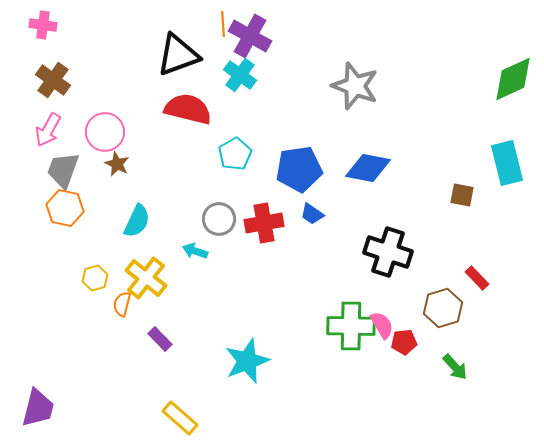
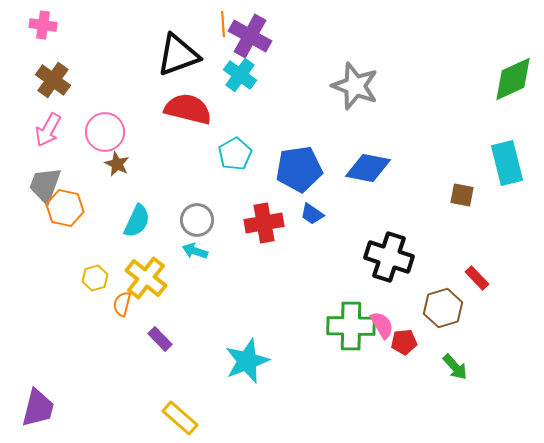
gray trapezoid: moved 18 px left, 15 px down
gray circle: moved 22 px left, 1 px down
black cross: moved 1 px right, 5 px down
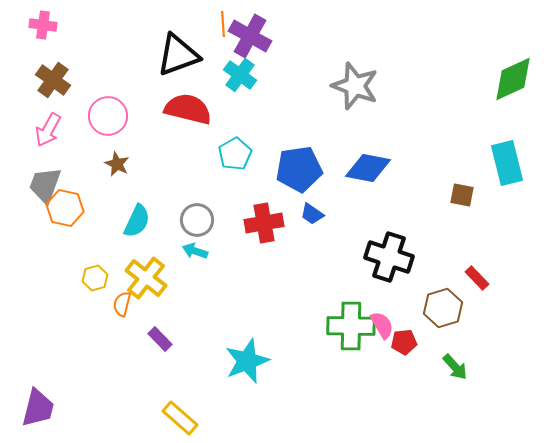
pink circle: moved 3 px right, 16 px up
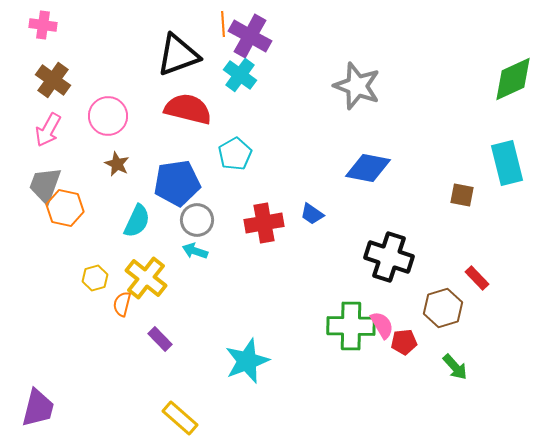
gray star: moved 2 px right
blue pentagon: moved 122 px left, 14 px down
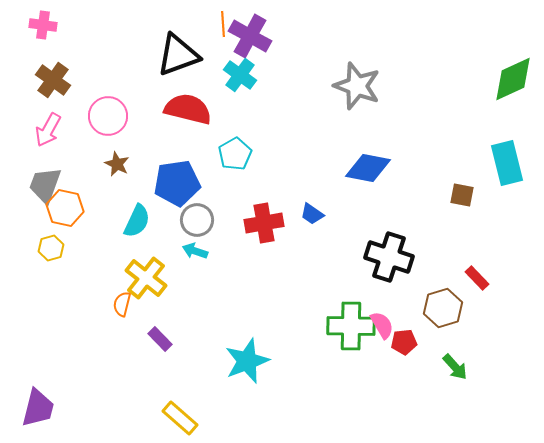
yellow hexagon: moved 44 px left, 30 px up
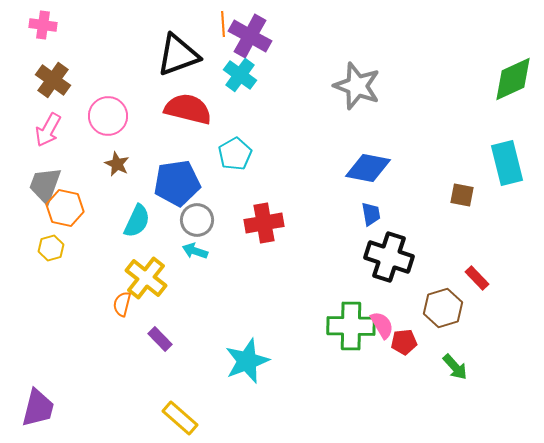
blue trapezoid: moved 59 px right; rotated 135 degrees counterclockwise
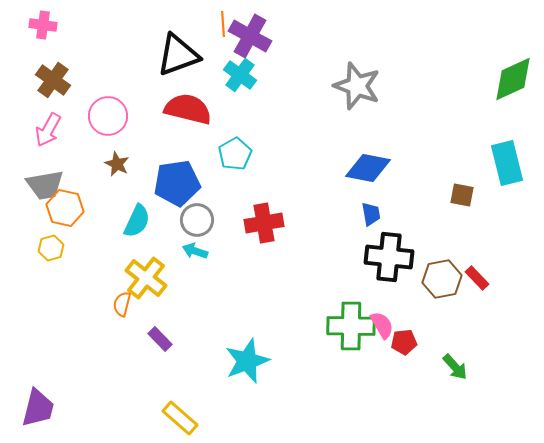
gray trapezoid: rotated 120 degrees counterclockwise
black cross: rotated 12 degrees counterclockwise
brown hexagon: moved 1 px left, 29 px up; rotated 6 degrees clockwise
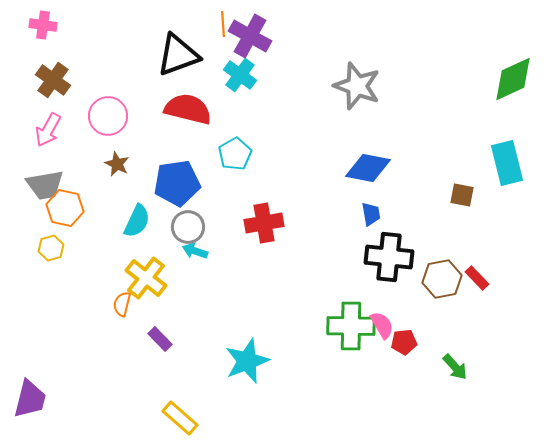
gray circle: moved 9 px left, 7 px down
purple trapezoid: moved 8 px left, 9 px up
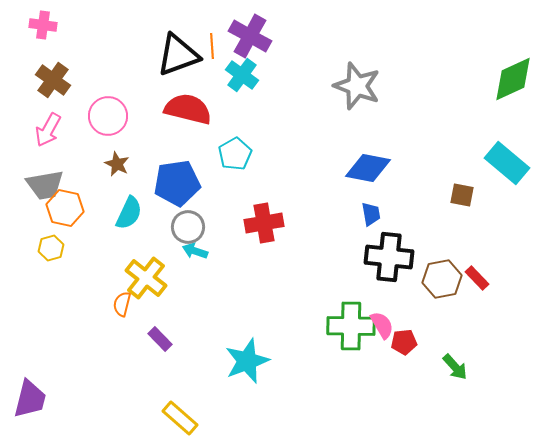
orange line: moved 11 px left, 22 px down
cyan cross: moved 2 px right
cyan rectangle: rotated 36 degrees counterclockwise
cyan semicircle: moved 8 px left, 8 px up
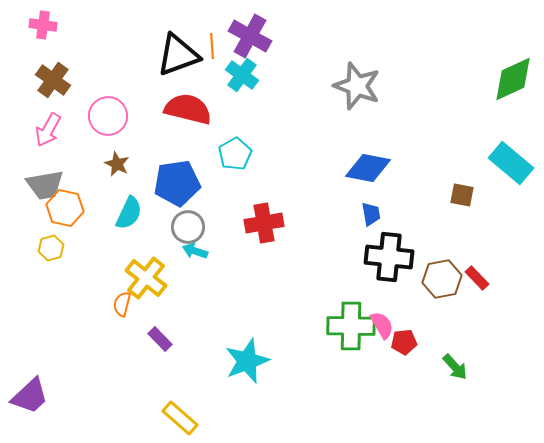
cyan rectangle: moved 4 px right
purple trapezoid: moved 3 px up; rotated 33 degrees clockwise
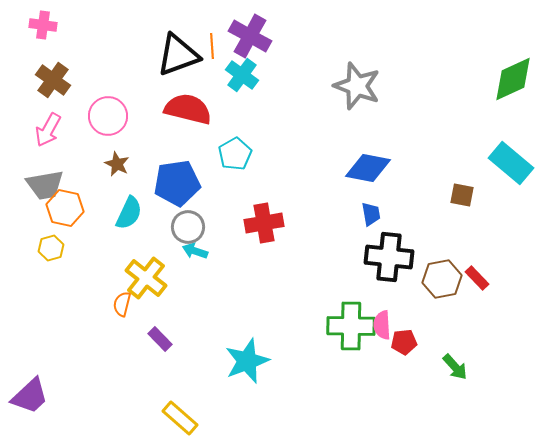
pink semicircle: rotated 152 degrees counterclockwise
